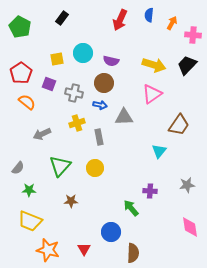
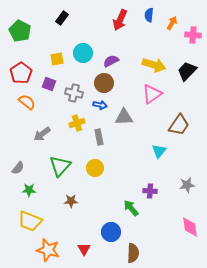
green pentagon: moved 4 px down
purple semicircle: rotated 140 degrees clockwise
black trapezoid: moved 6 px down
gray arrow: rotated 12 degrees counterclockwise
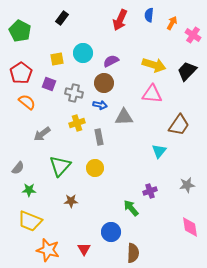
pink cross: rotated 28 degrees clockwise
pink triangle: rotated 40 degrees clockwise
purple cross: rotated 24 degrees counterclockwise
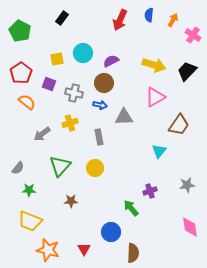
orange arrow: moved 1 px right, 3 px up
pink triangle: moved 3 px right, 3 px down; rotated 35 degrees counterclockwise
yellow cross: moved 7 px left
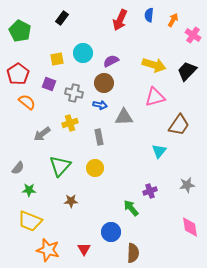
red pentagon: moved 3 px left, 1 px down
pink triangle: rotated 15 degrees clockwise
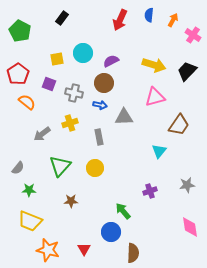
green arrow: moved 8 px left, 3 px down
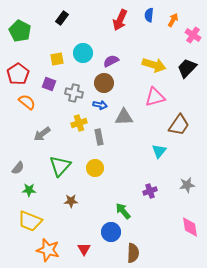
black trapezoid: moved 3 px up
yellow cross: moved 9 px right
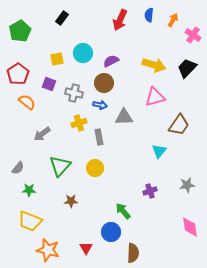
green pentagon: rotated 15 degrees clockwise
red triangle: moved 2 px right, 1 px up
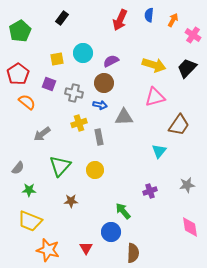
yellow circle: moved 2 px down
